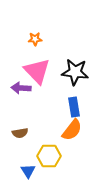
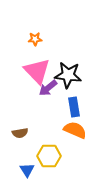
black star: moved 7 px left, 3 px down
purple arrow: moved 27 px right; rotated 42 degrees counterclockwise
orange semicircle: moved 3 px right; rotated 105 degrees counterclockwise
blue triangle: moved 1 px left, 1 px up
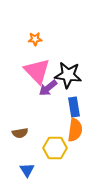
orange semicircle: rotated 75 degrees clockwise
yellow hexagon: moved 6 px right, 8 px up
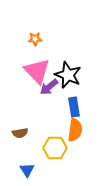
black star: rotated 16 degrees clockwise
purple arrow: moved 1 px right, 1 px up
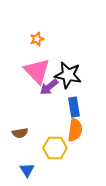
orange star: moved 2 px right; rotated 16 degrees counterclockwise
black star: rotated 12 degrees counterclockwise
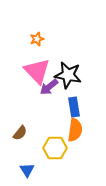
brown semicircle: rotated 42 degrees counterclockwise
